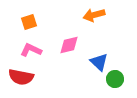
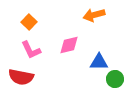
orange square: rotated 28 degrees counterclockwise
pink L-shape: rotated 140 degrees counterclockwise
blue triangle: rotated 42 degrees counterclockwise
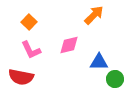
orange arrow: rotated 150 degrees clockwise
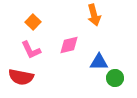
orange arrow: rotated 120 degrees clockwise
orange square: moved 4 px right
green circle: moved 1 px up
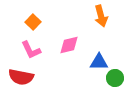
orange arrow: moved 7 px right, 1 px down
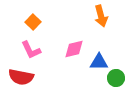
pink diamond: moved 5 px right, 4 px down
green circle: moved 1 px right
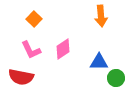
orange arrow: rotated 10 degrees clockwise
orange square: moved 1 px right, 3 px up
pink diamond: moved 11 px left; rotated 20 degrees counterclockwise
